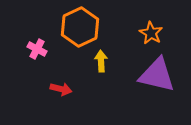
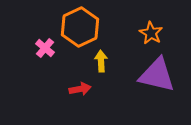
pink cross: moved 8 px right, 1 px up; rotated 12 degrees clockwise
red arrow: moved 19 px right; rotated 25 degrees counterclockwise
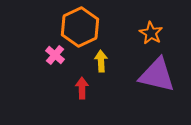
pink cross: moved 10 px right, 7 px down
red arrow: moved 2 px right, 1 px up; rotated 80 degrees counterclockwise
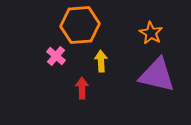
orange hexagon: moved 2 px up; rotated 21 degrees clockwise
pink cross: moved 1 px right, 1 px down
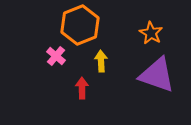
orange hexagon: rotated 18 degrees counterclockwise
purple triangle: rotated 6 degrees clockwise
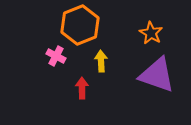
pink cross: rotated 12 degrees counterclockwise
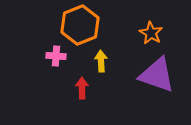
pink cross: rotated 24 degrees counterclockwise
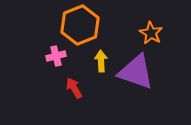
pink cross: rotated 18 degrees counterclockwise
purple triangle: moved 21 px left, 3 px up
red arrow: moved 8 px left; rotated 30 degrees counterclockwise
